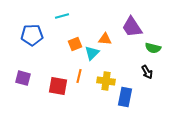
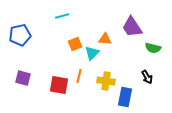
blue pentagon: moved 12 px left; rotated 10 degrees counterclockwise
black arrow: moved 5 px down
red square: moved 1 px right, 1 px up
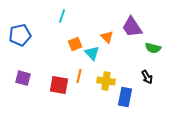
cyan line: rotated 56 degrees counterclockwise
orange triangle: moved 2 px right, 2 px up; rotated 40 degrees clockwise
cyan triangle: rotated 28 degrees counterclockwise
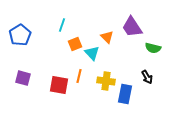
cyan line: moved 9 px down
blue pentagon: rotated 20 degrees counterclockwise
blue rectangle: moved 3 px up
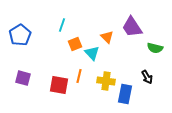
green semicircle: moved 2 px right
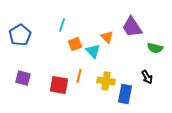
cyan triangle: moved 1 px right, 2 px up
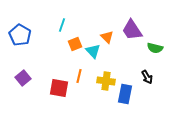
purple trapezoid: moved 3 px down
blue pentagon: rotated 10 degrees counterclockwise
purple square: rotated 35 degrees clockwise
red square: moved 3 px down
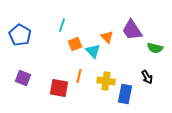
purple square: rotated 28 degrees counterclockwise
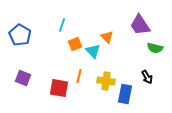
purple trapezoid: moved 8 px right, 5 px up
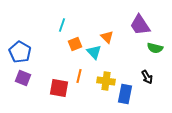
blue pentagon: moved 17 px down
cyan triangle: moved 1 px right, 1 px down
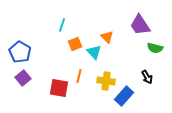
purple square: rotated 28 degrees clockwise
blue rectangle: moved 1 px left, 2 px down; rotated 30 degrees clockwise
